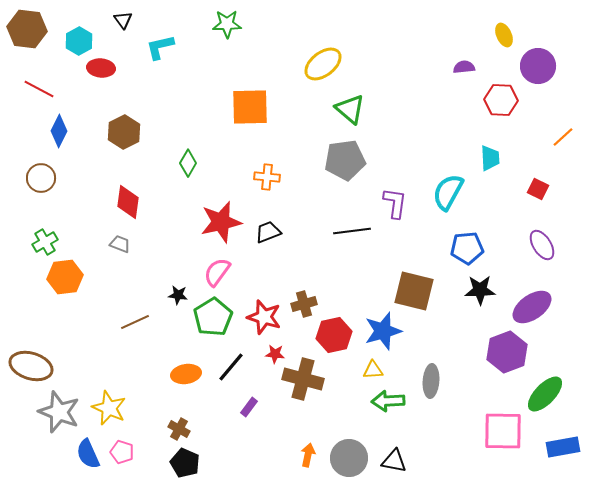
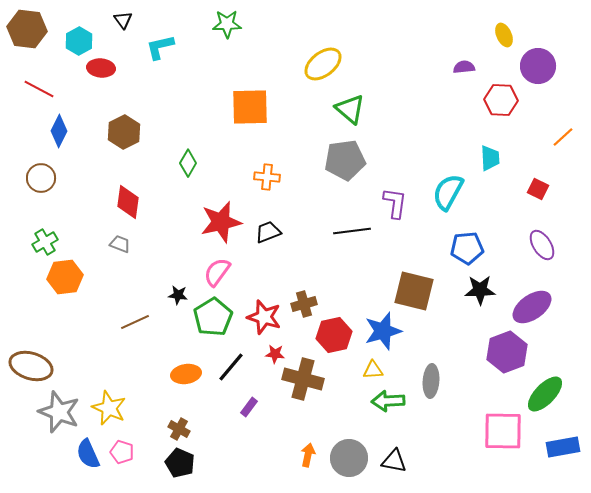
black pentagon at (185, 463): moved 5 px left
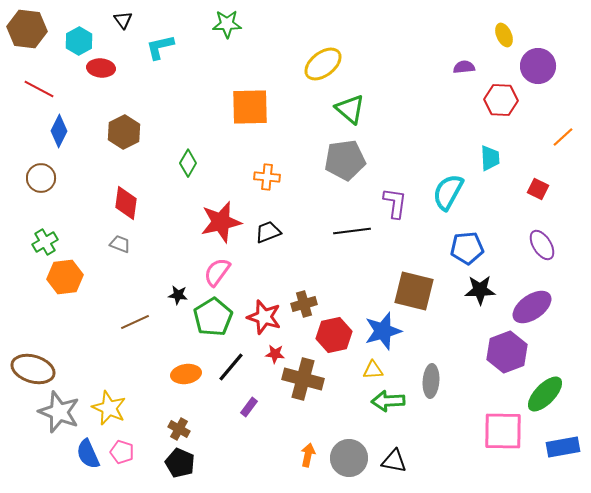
red diamond at (128, 202): moved 2 px left, 1 px down
brown ellipse at (31, 366): moved 2 px right, 3 px down
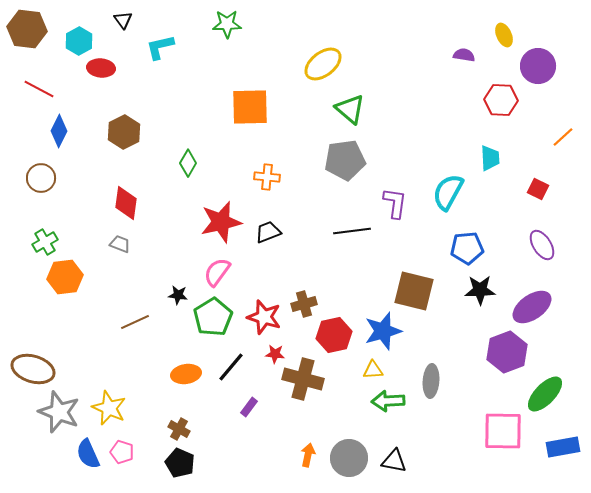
purple semicircle at (464, 67): moved 12 px up; rotated 15 degrees clockwise
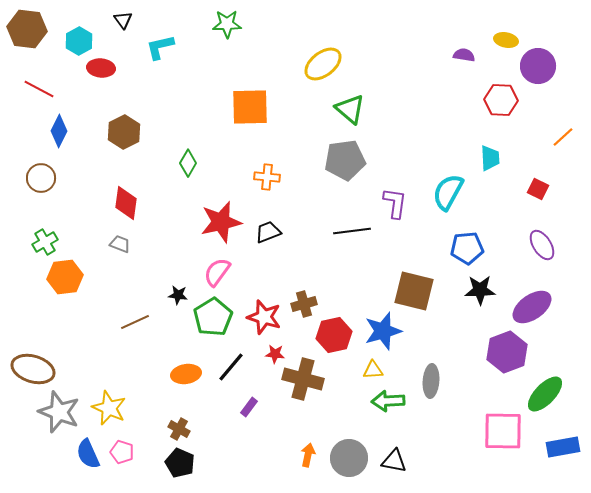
yellow ellipse at (504, 35): moved 2 px right, 5 px down; rotated 55 degrees counterclockwise
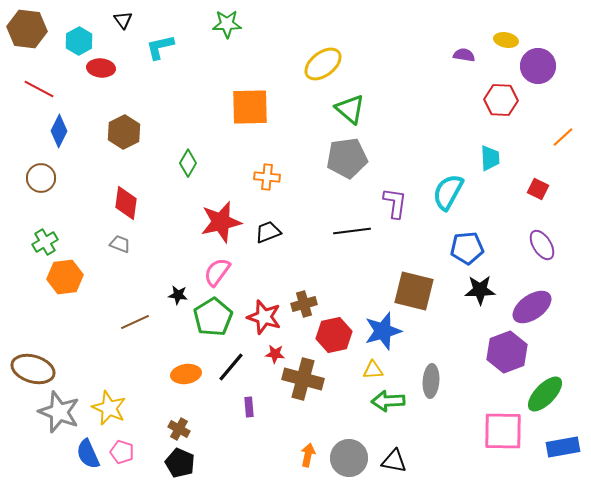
gray pentagon at (345, 160): moved 2 px right, 2 px up
purple rectangle at (249, 407): rotated 42 degrees counterclockwise
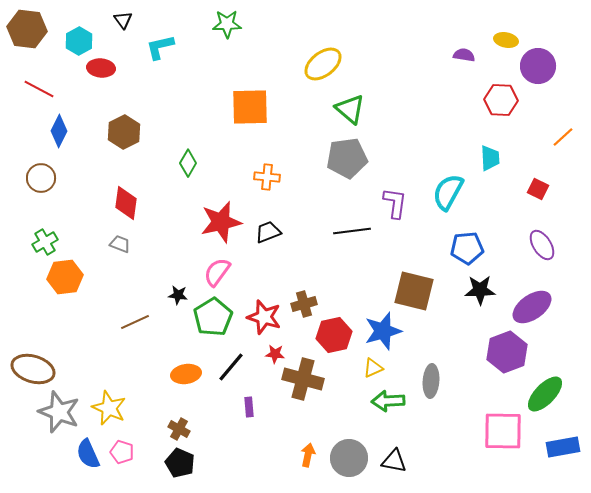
yellow triangle at (373, 370): moved 2 px up; rotated 20 degrees counterclockwise
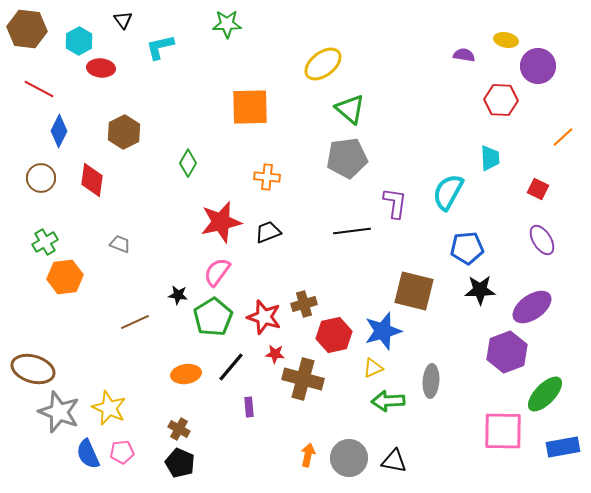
red diamond at (126, 203): moved 34 px left, 23 px up
purple ellipse at (542, 245): moved 5 px up
pink pentagon at (122, 452): rotated 25 degrees counterclockwise
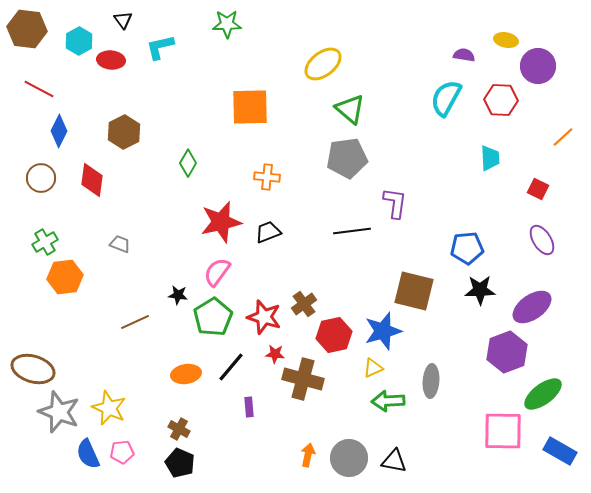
red ellipse at (101, 68): moved 10 px right, 8 px up
cyan semicircle at (448, 192): moved 2 px left, 94 px up
brown cross at (304, 304): rotated 20 degrees counterclockwise
green ellipse at (545, 394): moved 2 px left; rotated 9 degrees clockwise
blue rectangle at (563, 447): moved 3 px left, 4 px down; rotated 40 degrees clockwise
